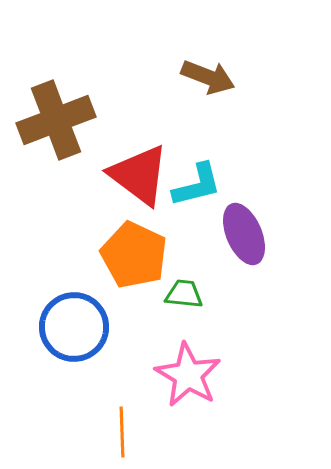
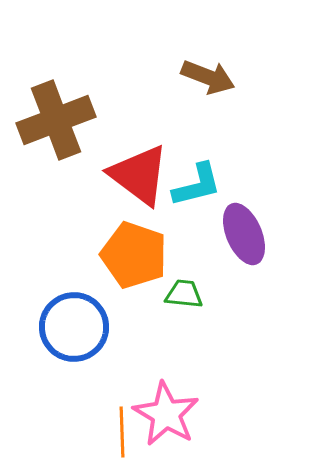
orange pentagon: rotated 6 degrees counterclockwise
pink star: moved 22 px left, 39 px down
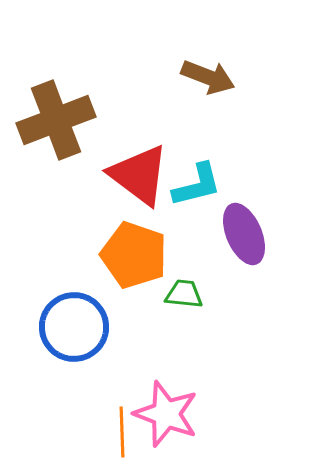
pink star: rotated 10 degrees counterclockwise
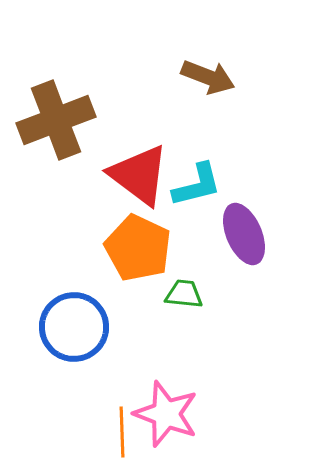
orange pentagon: moved 4 px right, 7 px up; rotated 6 degrees clockwise
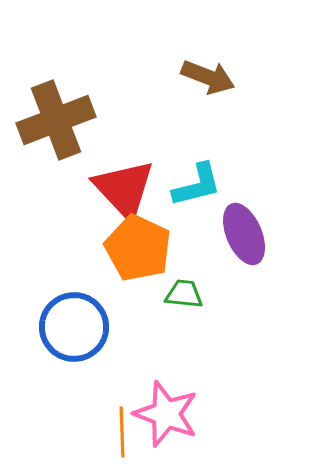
red triangle: moved 15 px left, 14 px down; rotated 10 degrees clockwise
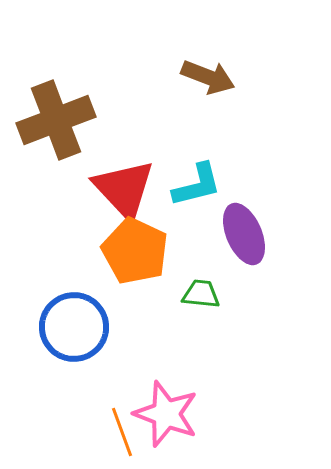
orange pentagon: moved 3 px left, 3 px down
green trapezoid: moved 17 px right
orange line: rotated 18 degrees counterclockwise
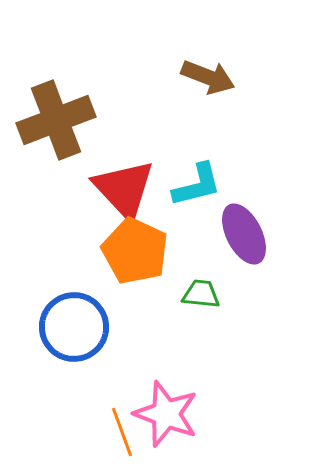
purple ellipse: rotated 4 degrees counterclockwise
